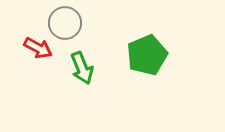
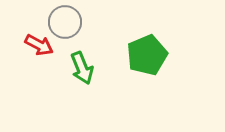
gray circle: moved 1 px up
red arrow: moved 1 px right, 3 px up
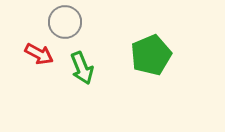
red arrow: moved 9 px down
green pentagon: moved 4 px right
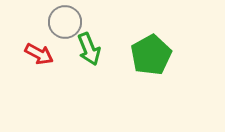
green pentagon: rotated 6 degrees counterclockwise
green arrow: moved 7 px right, 19 px up
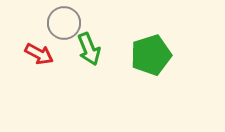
gray circle: moved 1 px left, 1 px down
green pentagon: rotated 12 degrees clockwise
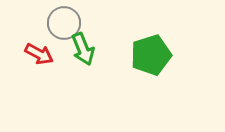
green arrow: moved 6 px left
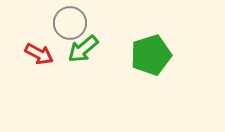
gray circle: moved 6 px right
green arrow: rotated 72 degrees clockwise
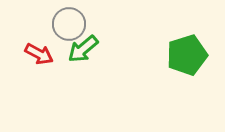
gray circle: moved 1 px left, 1 px down
green pentagon: moved 36 px right
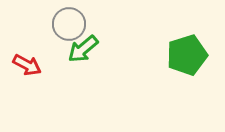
red arrow: moved 12 px left, 11 px down
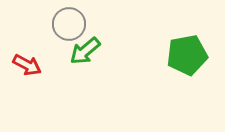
green arrow: moved 2 px right, 2 px down
green pentagon: rotated 6 degrees clockwise
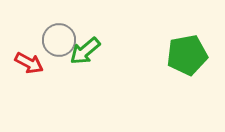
gray circle: moved 10 px left, 16 px down
red arrow: moved 2 px right, 2 px up
